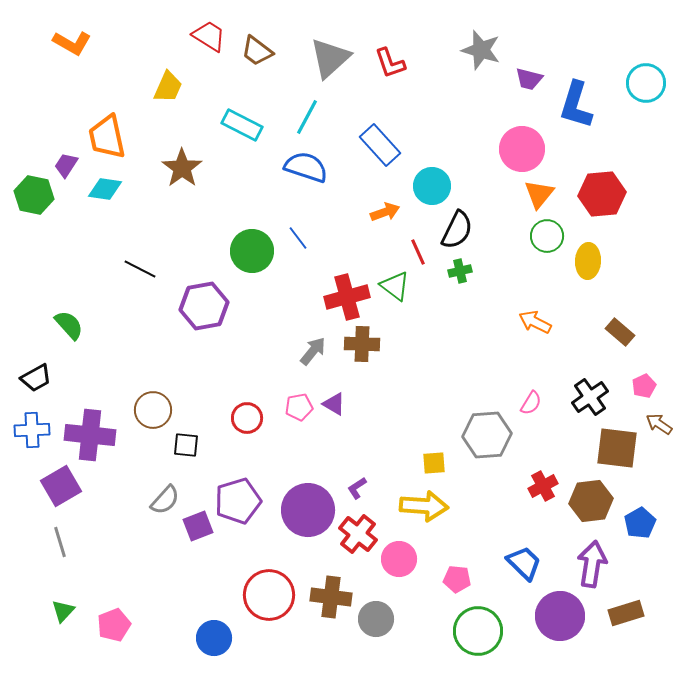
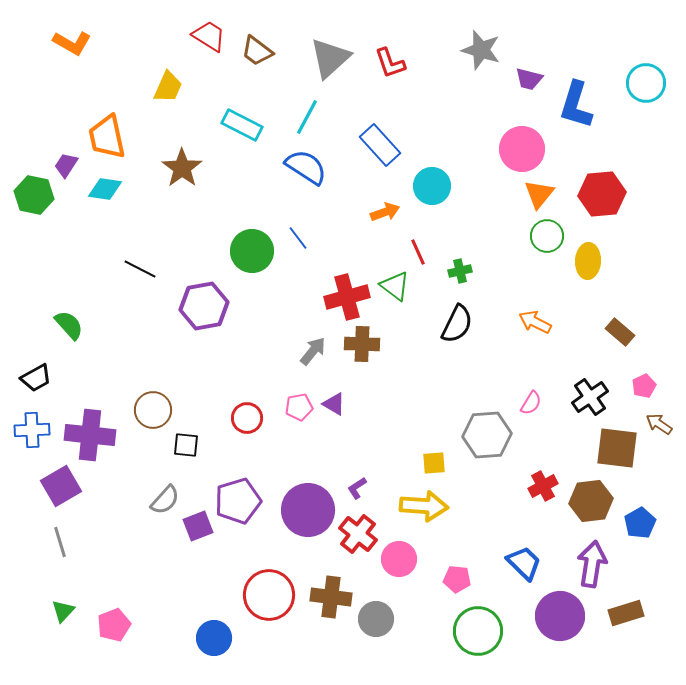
blue semicircle at (306, 167): rotated 15 degrees clockwise
black semicircle at (457, 230): moved 94 px down
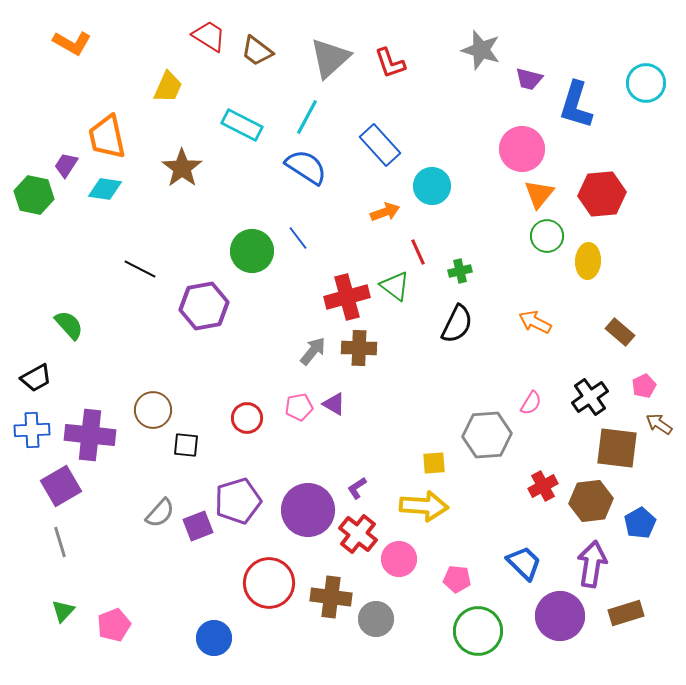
brown cross at (362, 344): moved 3 px left, 4 px down
gray semicircle at (165, 500): moved 5 px left, 13 px down
red circle at (269, 595): moved 12 px up
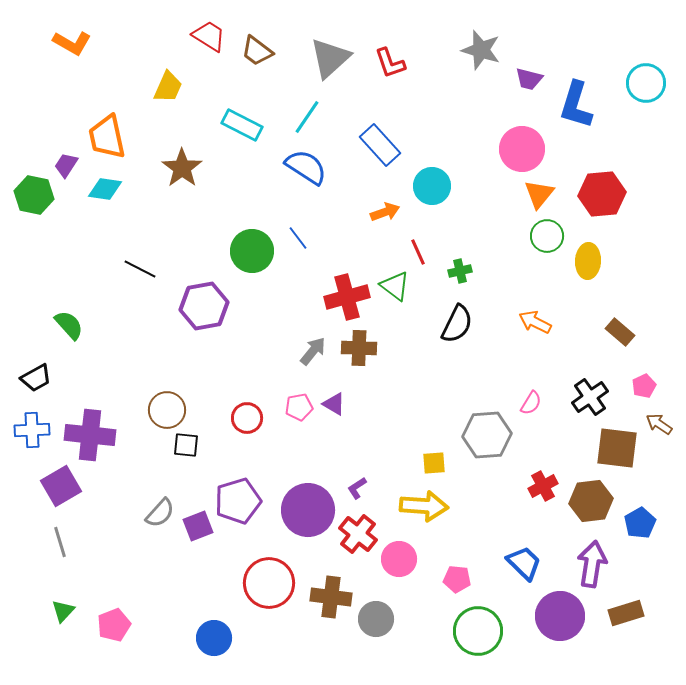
cyan line at (307, 117): rotated 6 degrees clockwise
brown circle at (153, 410): moved 14 px right
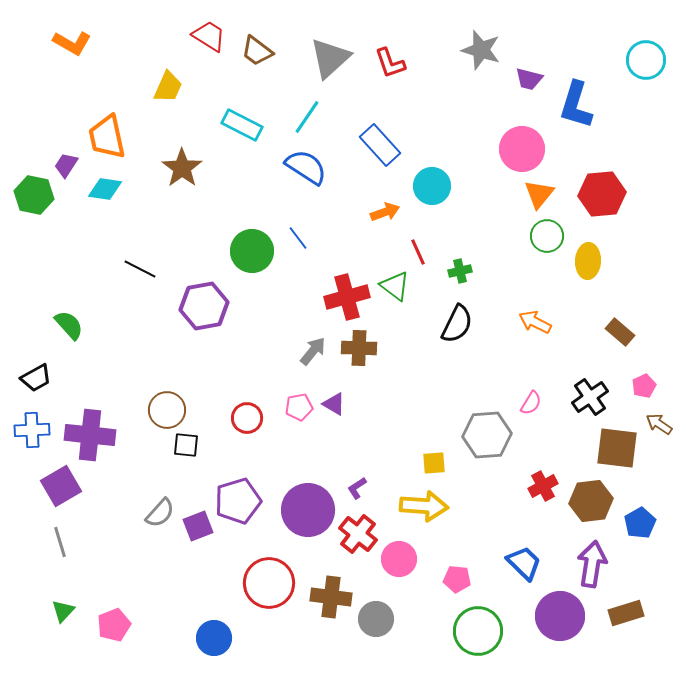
cyan circle at (646, 83): moved 23 px up
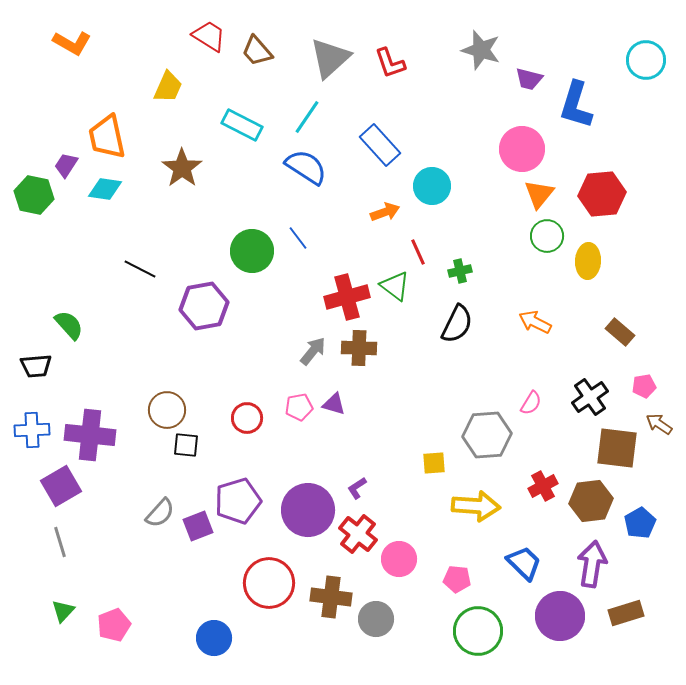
brown trapezoid at (257, 51): rotated 12 degrees clockwise
black trapezoid at (36, 378): moved 12 px up; rotated 24 degrees clockwise
pink pentagon at (644, 386): rotated 15 degrees clockwise
purple triangle at (334, 404): rotated 15 degrees counterclockwise
yellow arrow at (424, 506): moved 52 px right
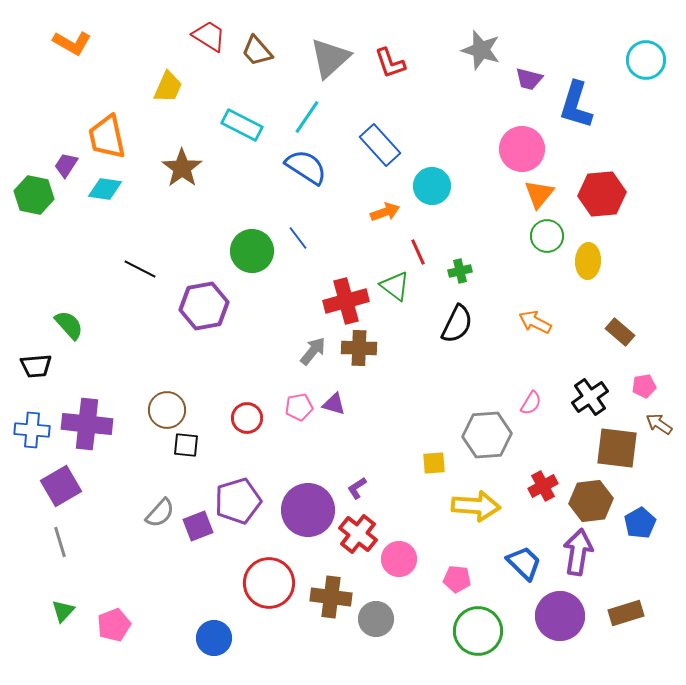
red cross at (347, 297): moved 1 px left, 4 px down
blue cross at (32, 430): rotated 8 degrees clockwise
purple cross at (90, 435): moved 3 px left, 11 px up
purple arrow at (592, 564): moved 14 px left, 12 px up
